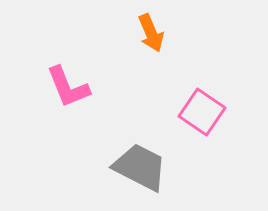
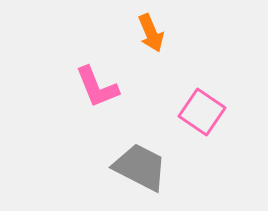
pink L-shape: moved 29 px right
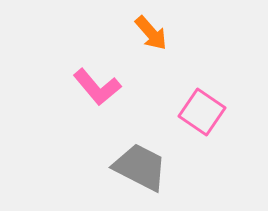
orange arrow: rotated 18 degrees counterclockwise
pink L-shape: rotated 18 degrees counterclockwise
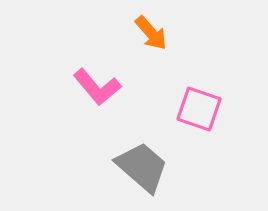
pink square: moved 3 px left, 3 px up; rotated 15 degrees counterclockwise
gray trapezoid: moved 2 px right; rotated 14 degrees clockwise
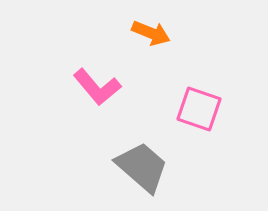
orange arrow: rotated 27 degrees counterclockwise
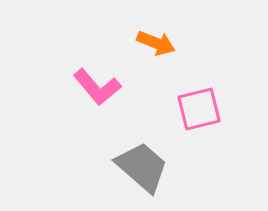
orange arrow: moved 5 px right, 10 px down
pink square: rotated 33 degrees counterclockwise
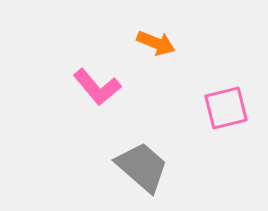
pink square: moved 27 px right, 1 px up
